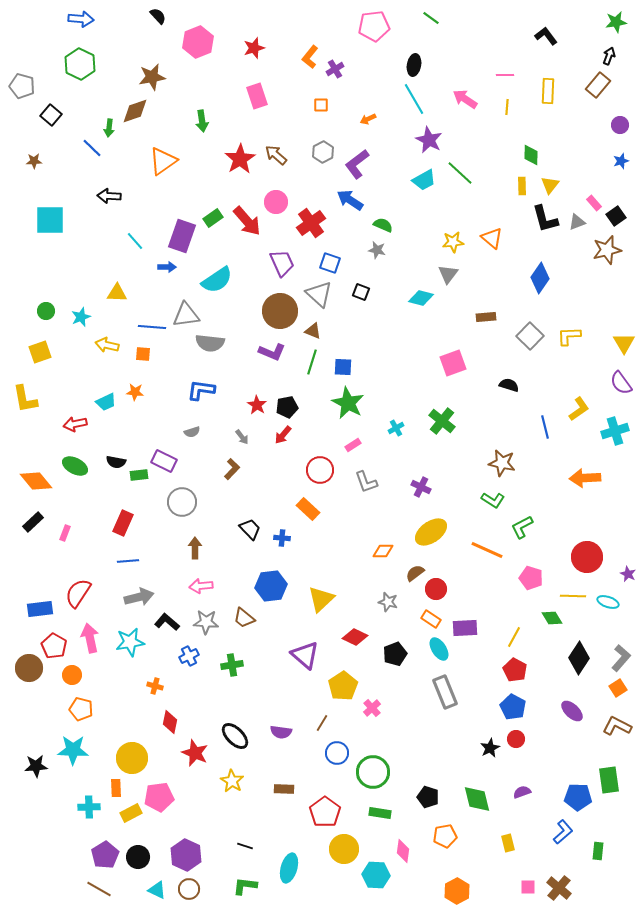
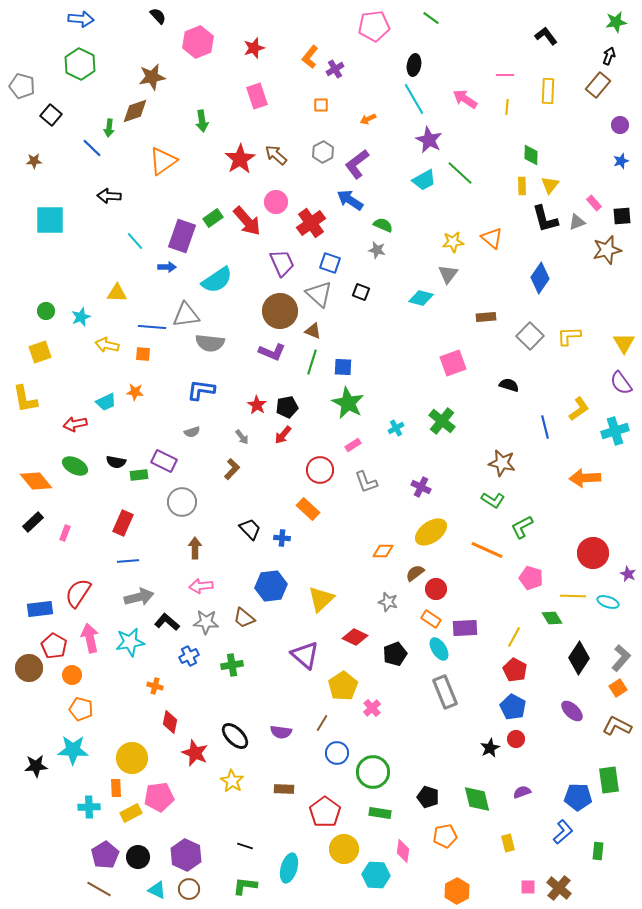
black square at (616, 216): moved 6 px right; rotated 30 degrees clockwise
red circle at (587, 557): moved 6 px right, 4 px up
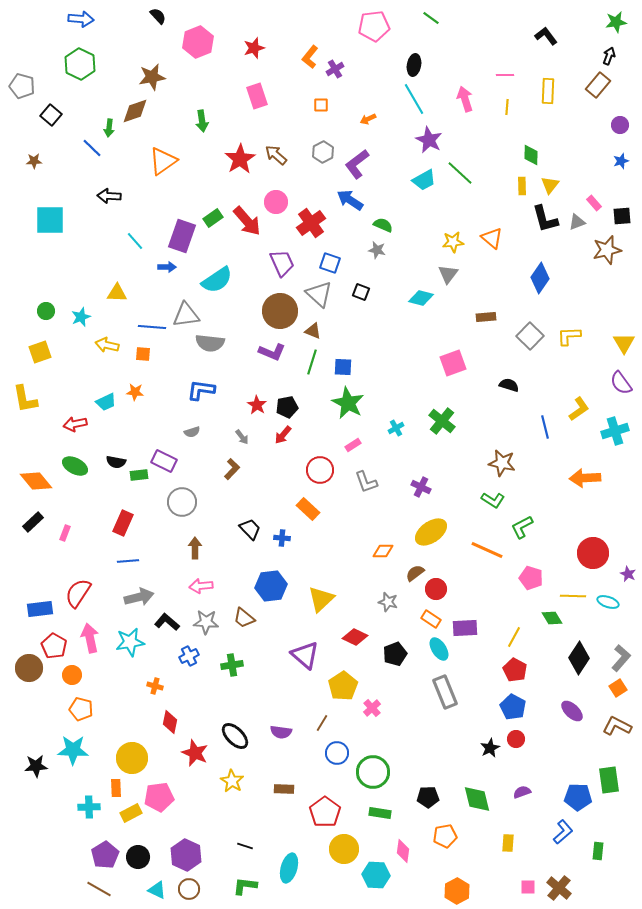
pink arrow at (465, 99): rotated 40 degrees clockwise
black pentagon at (428, 797): rotated 20 degrees counterclockwise
yellow rectangle at (508, 843): rotated 18 degrees clockwise
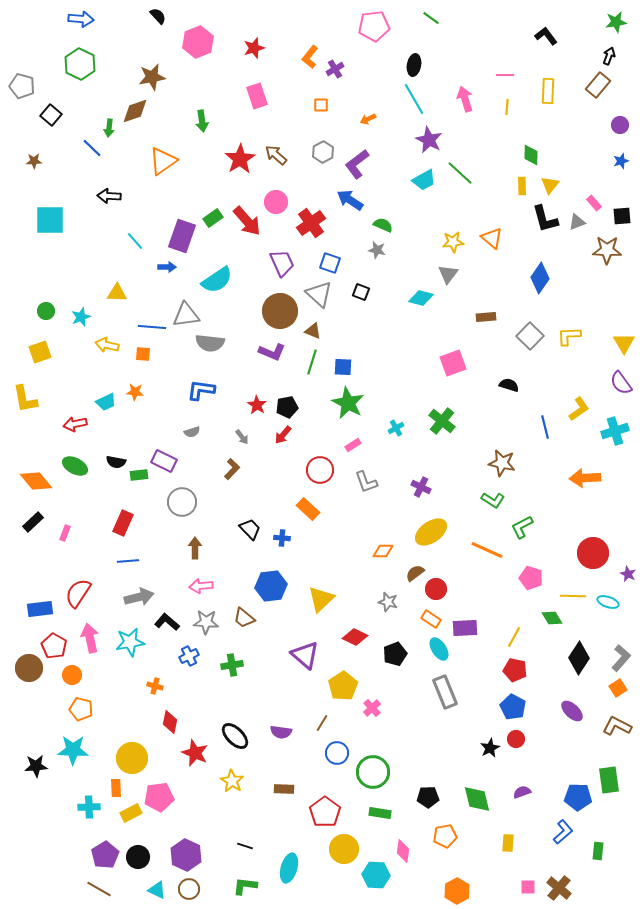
brown star at (607, 250): rotated 16 degrees clockwise
red pentagon at (515, 670): rotated 15 degrees counterclockwise
